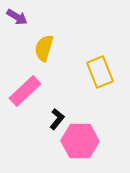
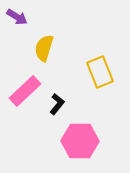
black L-shape: moved 15 px up
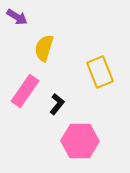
pink rectangle: rotated 12 degrees counterclockwise
